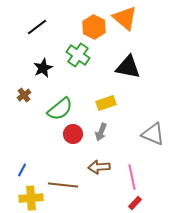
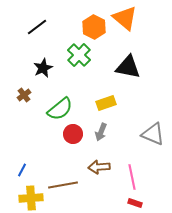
green cross: moved 1 px right; rotated 10 degrees clockwise
brown line: rotated 16 degrees counterclockwise
red rectangle: rotated 64 degrees clockwise
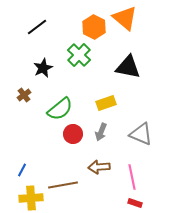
gray triangle: moved 12 px left
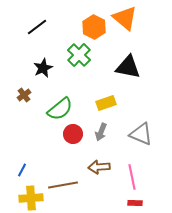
red rectangle: rotated 16 degrees counterclockwise
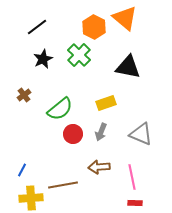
black star: moved 9 px up
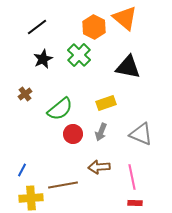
brown cross: moved 1 px right, 1 px up
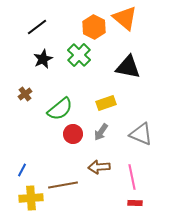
gray arrow: rotated 12 degrees clockwise
